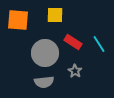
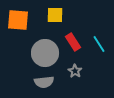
red rectangle: rotated 24 degrees clockwise
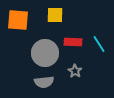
red rectangle: rotated 54 degrees counterclockwise
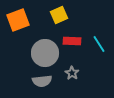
yellow square: moved 4 px right; rotated 24 degrees counterclockwise
orange square: rotated 25 degrees counterclockwise
red rectangle: moved 1 px left, 1 px up
gray star: moved 3 px left, 2 px down
gray semicircle: moved 2 px left, 1 px up
